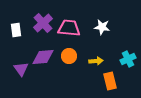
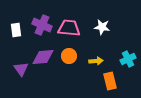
purple cross: moved 1 px left, 2 px down; rotated 24 degrees counterclockwise
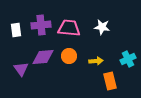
purple cross: moved 1 px left; rotated 30 degrees counterclockwise
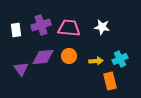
purple cross: rotated 12 degrees counterclockwise
cyan cross: moved 8 px left
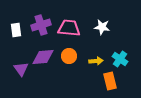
cyan cross: rotated 28 degrees counterclockwise
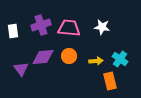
white rectangle: moved 3 px left, 1 px down
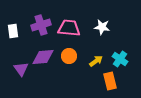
yellow arrow: rotated 32 degrees counterclockwise
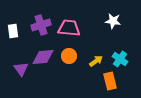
white star: moved 11 px right, 6 px up
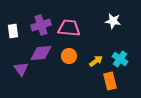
purple diamond: moved 2 px left, 4 px up
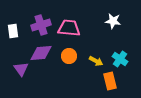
yellow arrow: rotated 64 degrees clockwise
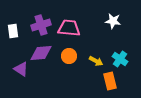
purple triangle: rotated 21 degrees counterclockwise
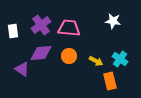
purple cross: rotated 18 degrees counterclockwise
purple triangle: moved 1 px right
